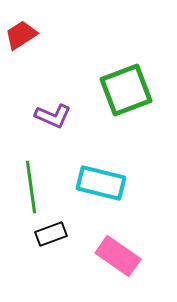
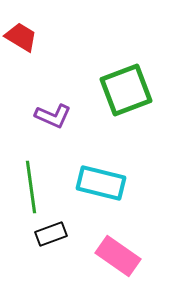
red trapezoid: moved 2 px down; rotated 64 degrees clockwise
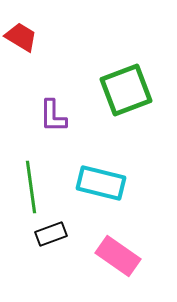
purple L-shape: rotated 66 degrees clockwise
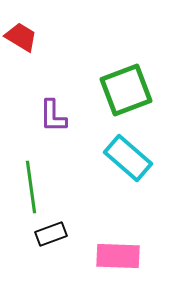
cyan rectangle: moved 27 px right, 25 px up; rotated 27 degrees clockwise
pink rectangle: rotated 33 degrees counterclockwise
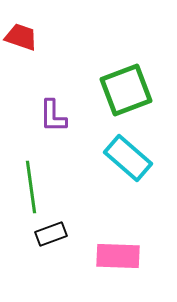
red trapezoid: rotated 12 degrees counterclockwise
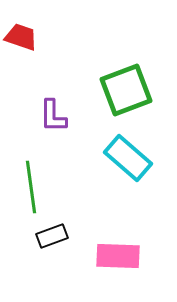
black rectangle: moved 1 px right, 2 px down
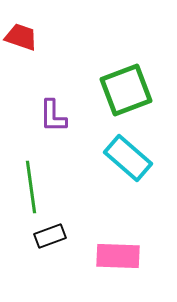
black rectangle: moved 2 px left
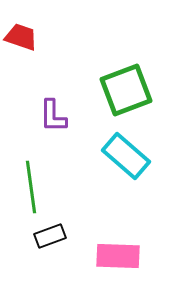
cyan rectangle: moved 2 px left, 2 px up
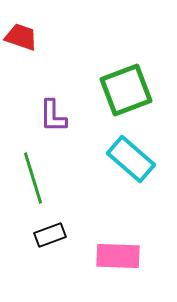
cyan rectangle: moved 5 px right, 3 px down
green line: moved 2 px right, 9 px up; rotated 9 degrees counterclockwise
black rectangle: moved 1 px up
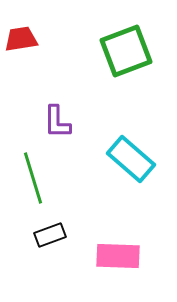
red trapezoid: moved 2 px down; rotated 28 degrees counterclockwise
green square: moved 39 px up
purple L-shape: moved 4 px right, 6 px down
